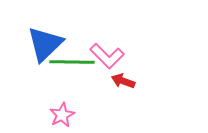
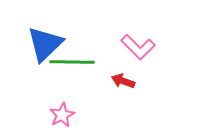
pink L-shape: moved 31 px right, 9 px up
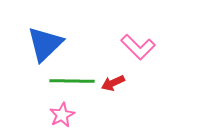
green line: moved 19 px down
red arrow: moved 10 px left, 2 px down; rotated 45 degrees counterclockwise
